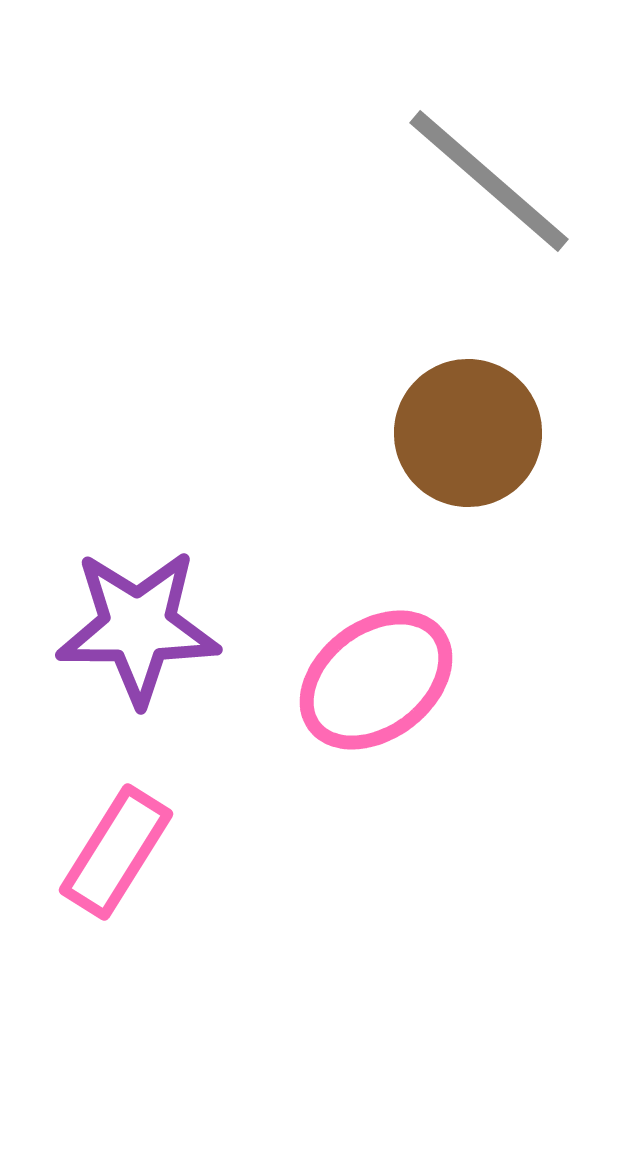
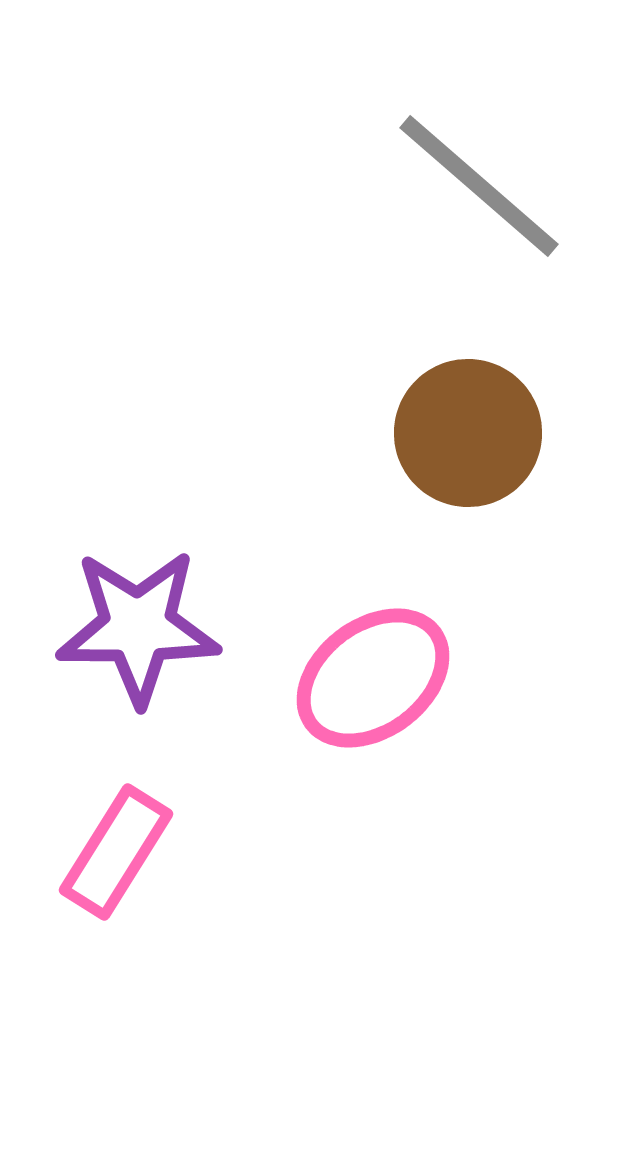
gray line: moved 10 px left, 5 px down
pink ellipse: moved 3 px left, 2 px up
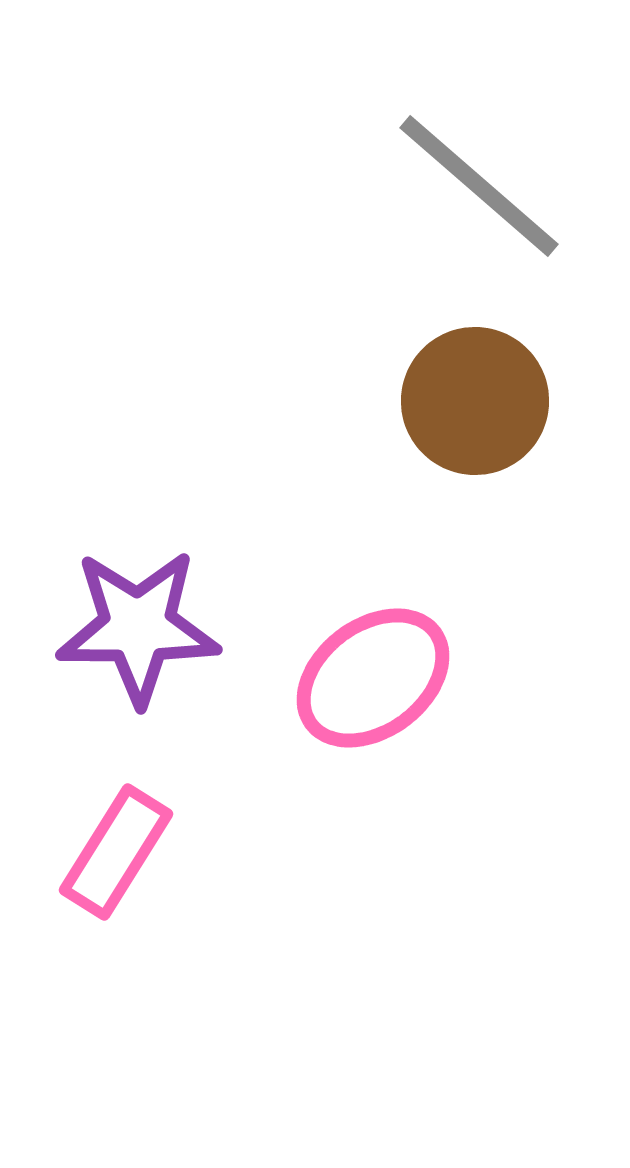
brown circle: moved 7 px right, 32 px up
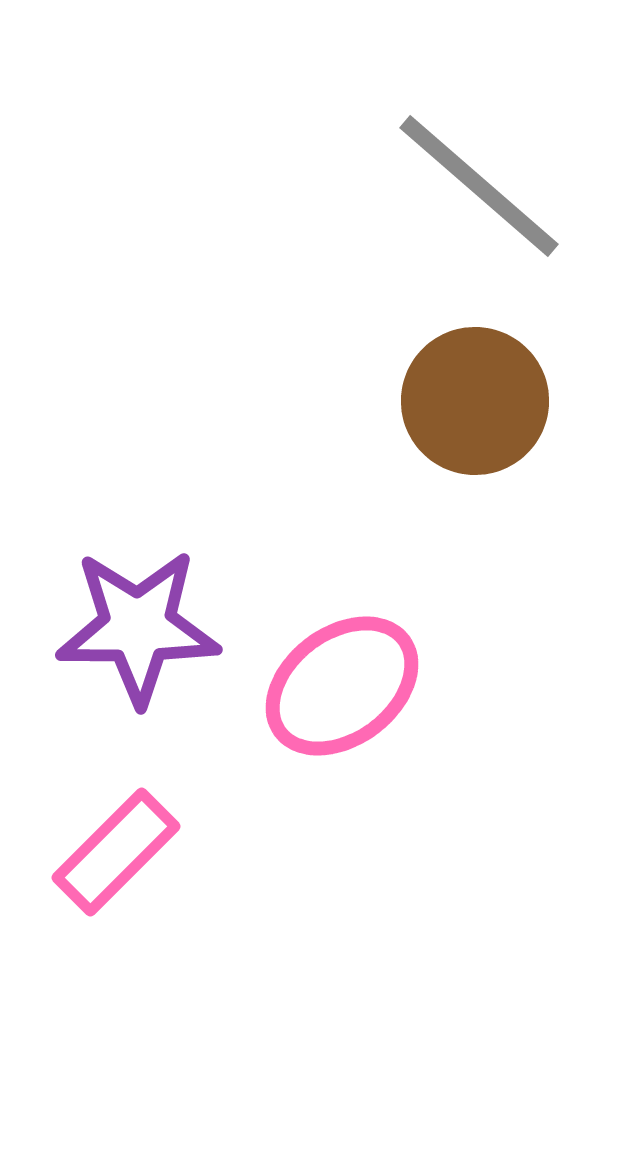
pink ellipse: moved 31 px left, 8 px down
pink rectangle: rotated 13 degrees clockwise
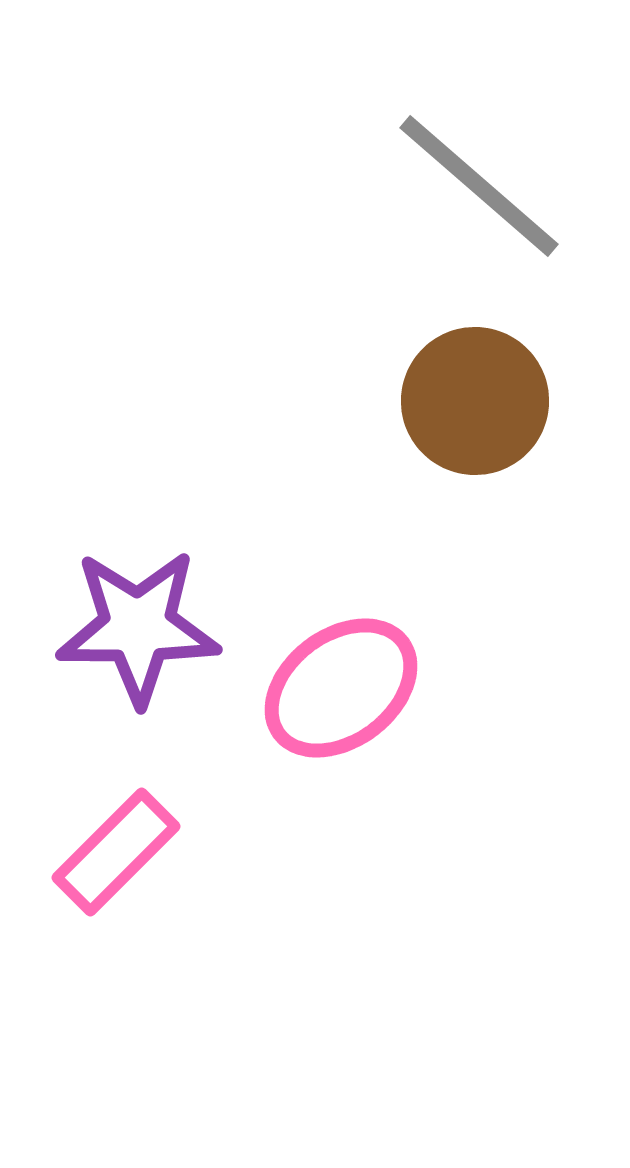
pink ellipse: moved 1 px left, 2 px down
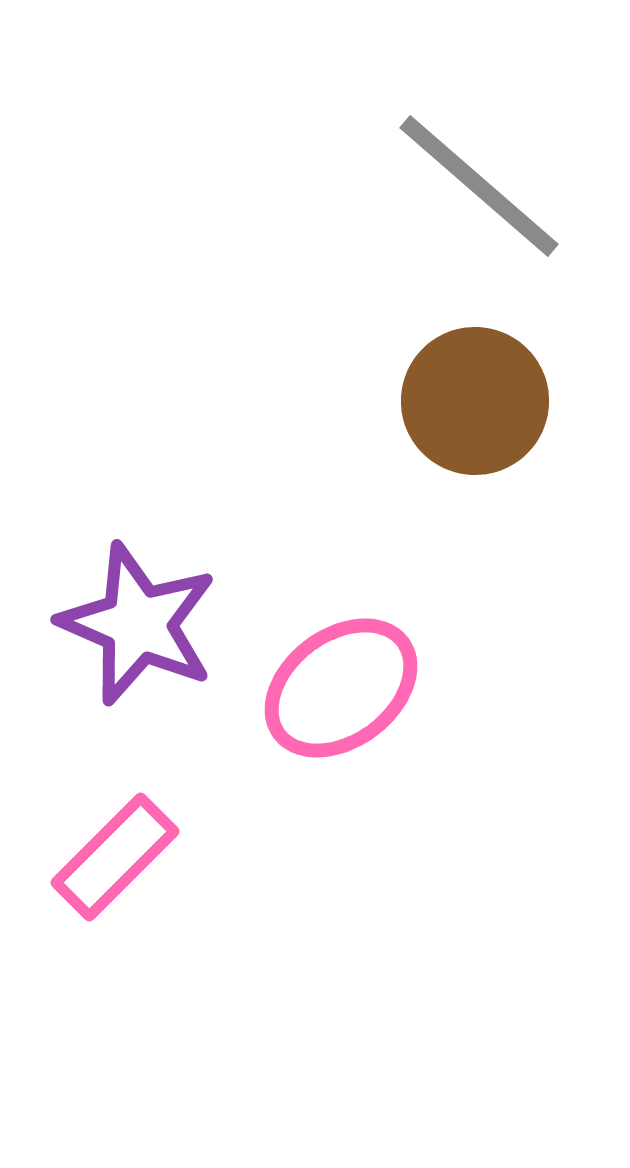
purple star: moved 3 px up; rotated 23 degrees clockwise
pink rectangle: moved 1 px left, 5 px down
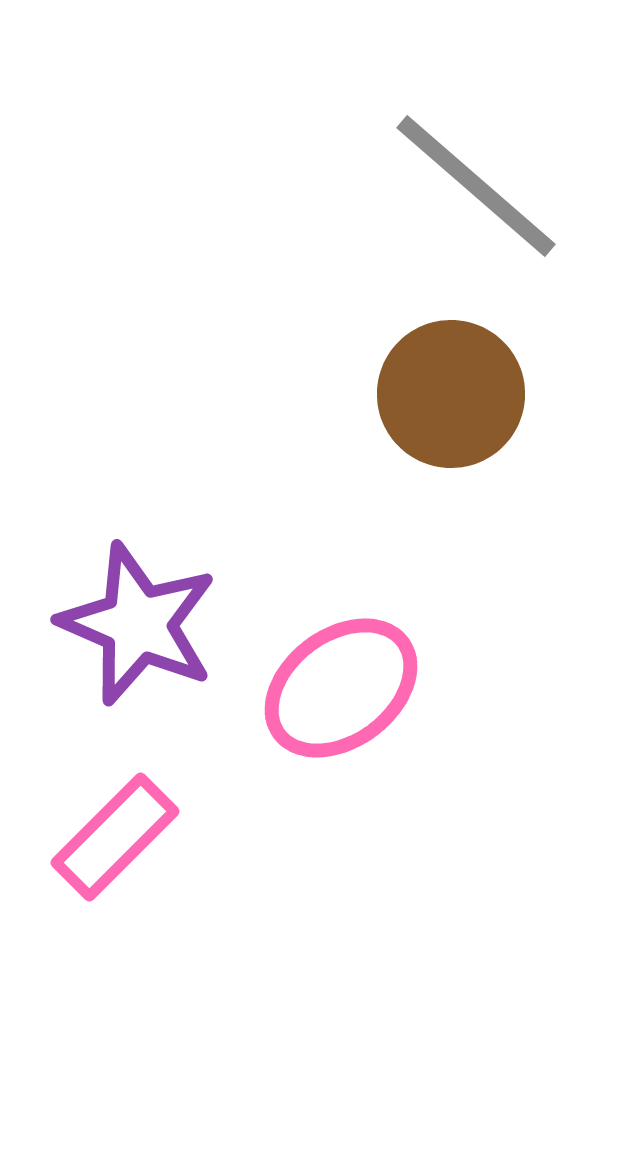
gray line: moved 3 px left
brown circle: moved 24 px left, 7 px up
pink rectangle: moved 20 px up
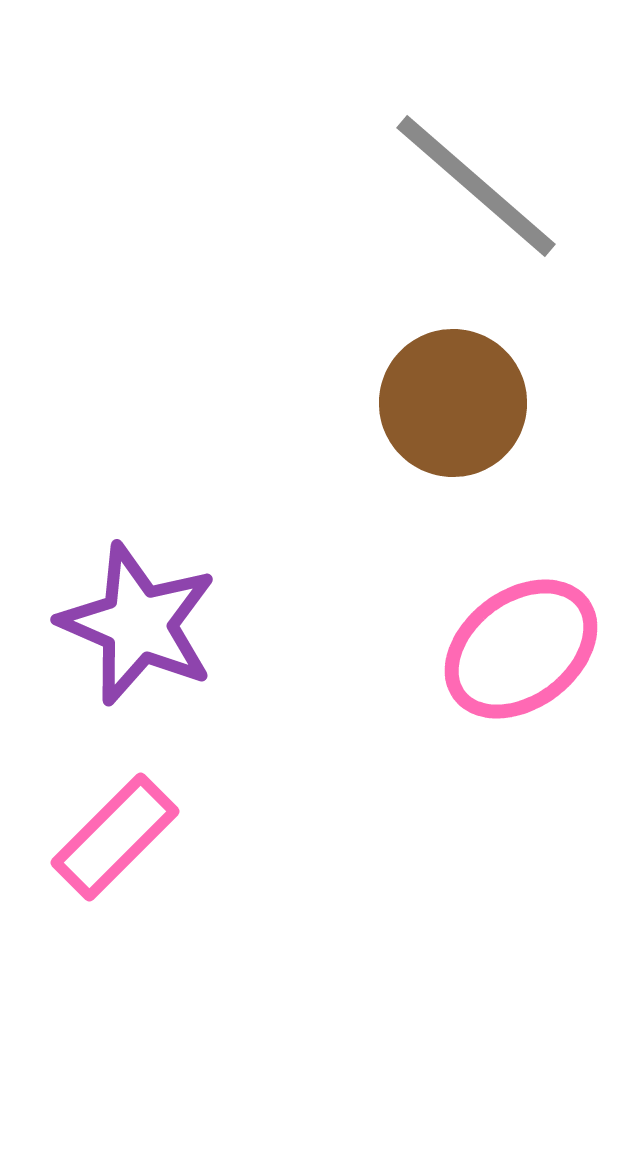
brown circle: moved 2 px right, 9 px down
pink ellipse: moved 180 px right, 39 px up
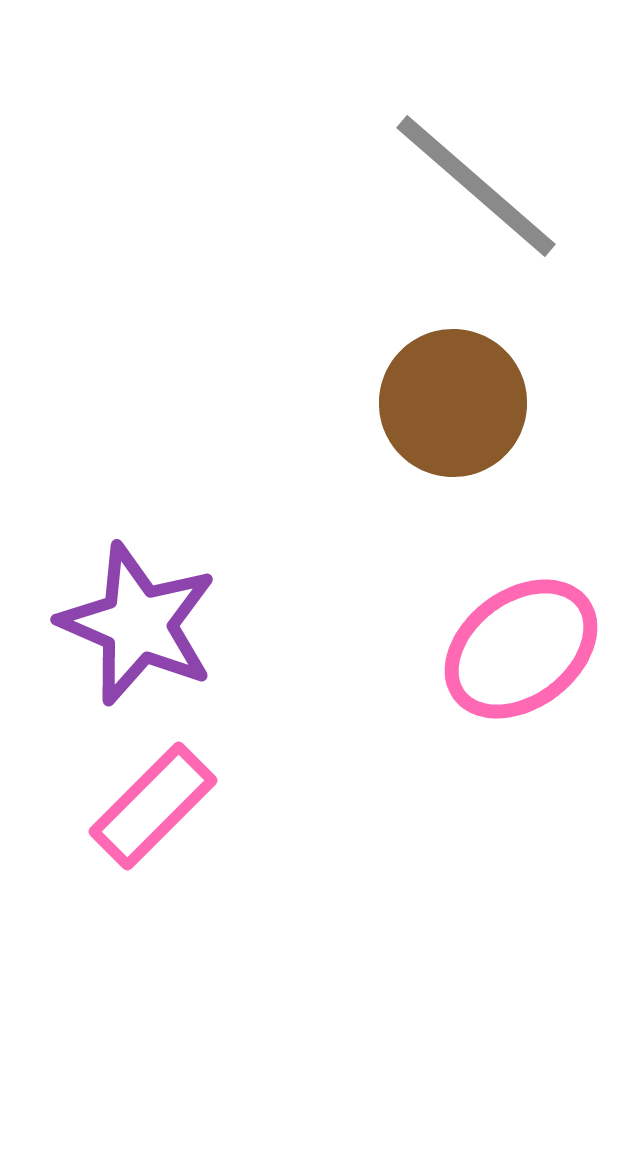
pink rectangle: moved 38 px right, 31 px up
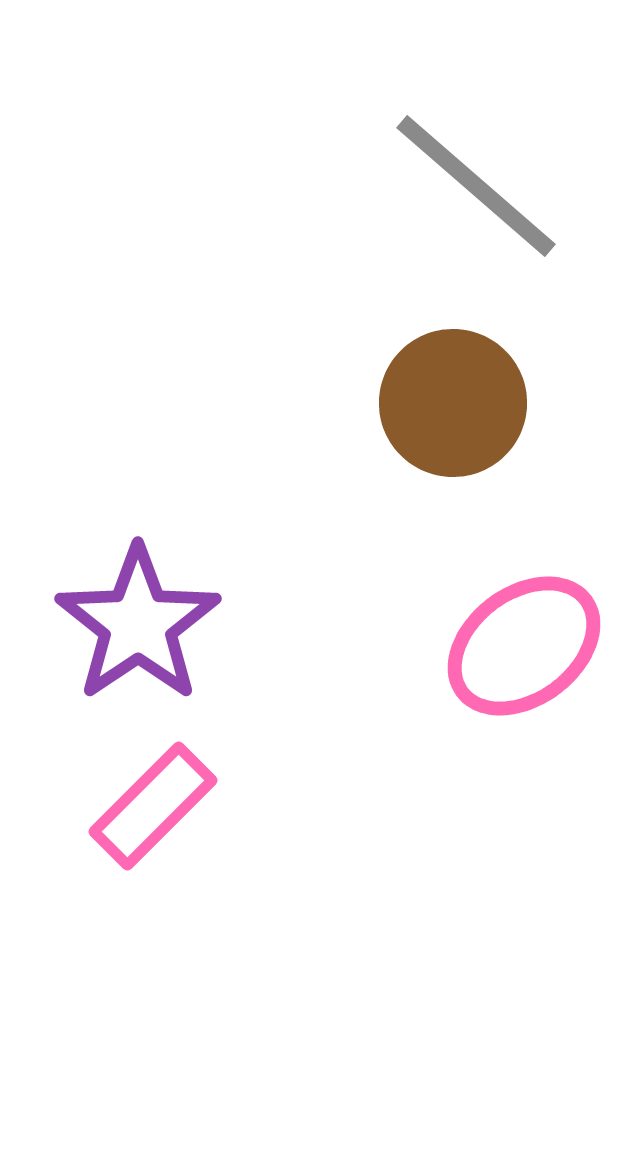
purple star: rotated 15 degrees clockwise
pink ellipse: moved 3 px right, 3 px up
